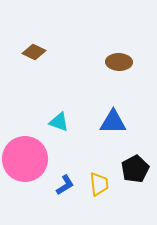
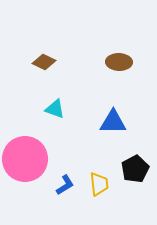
brown diamond: moved 10 px right, 10 px down
cyan triangle: moved 4 px left, 13 px up
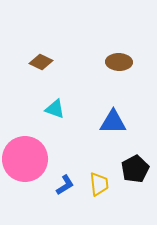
brown diamond: moved 3 px left
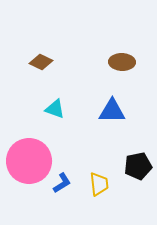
brown ellipse: moved 3 px right
blue triangle: moved 1 px left, 11 px up
pink circle: moved 4 px right, 2 px down
black pentagon: moved 3 px right, 3 px up; rotated 16 degrees clockwise
blue L-shape: moved 3 px left, 2 px up
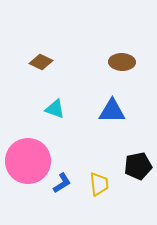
pink circle: moved 1 px left
